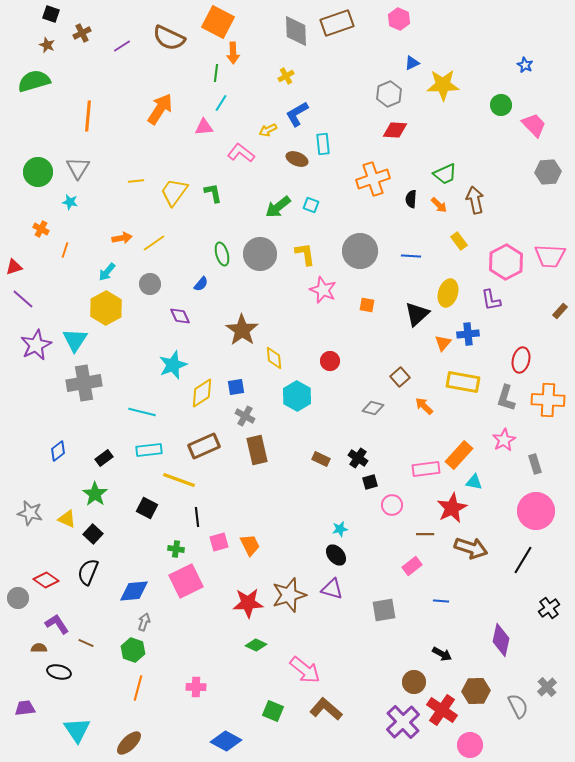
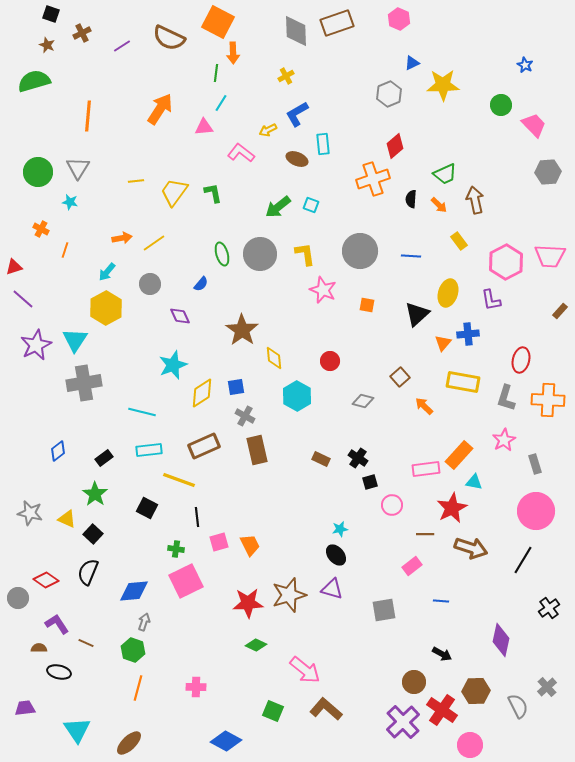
red diamond at (395, 130): moved 16 px down; rotated 45 degrees counterclockwise
gray diamond at (373, 408): moved 10 px left, 7 px up
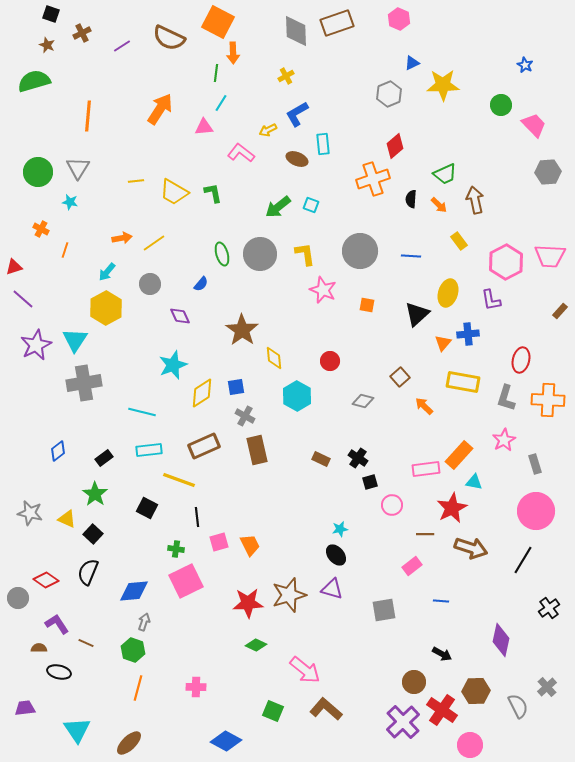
yellow trapezoid at (174, 192): rotated 96 degrees counterclockwise
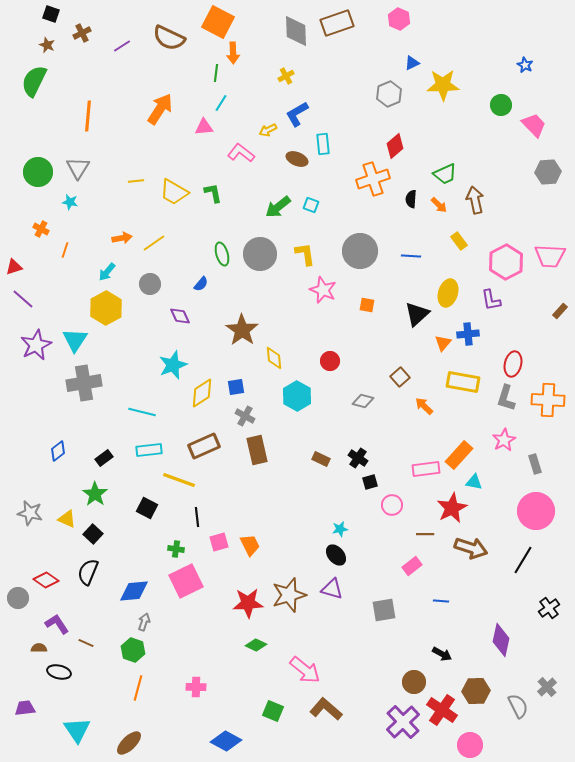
green semicircle at (34, 81): rotated 48 degrees counterclockwise
red ellipse at (521, 360): moved 8 px left, 4 px down
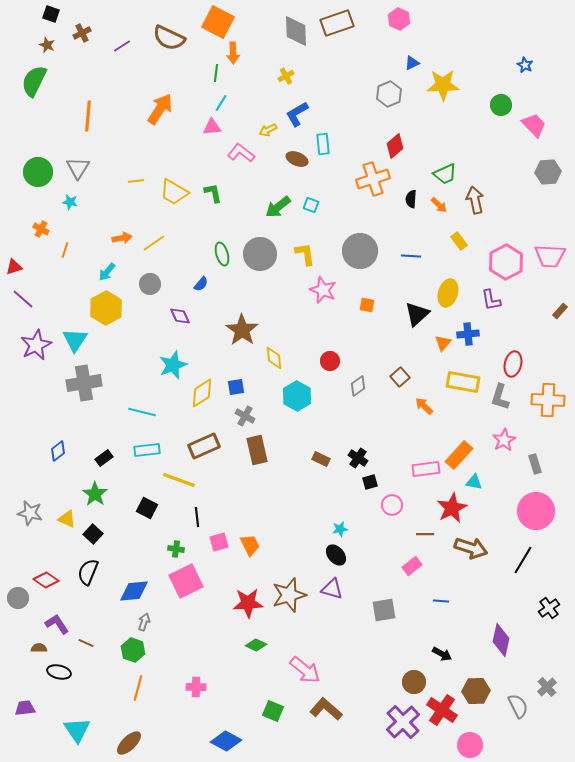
pink triangle at (204, 127): moved 8 px right
gray L-shape at (506, 398): moved 6 px left, 1 px up
gray diamond at (363, 401): moved 5 px left, 15 px up; rotated 50 degrees counterclockwise
cyan rectangle at (149, 450): moved 2 px left
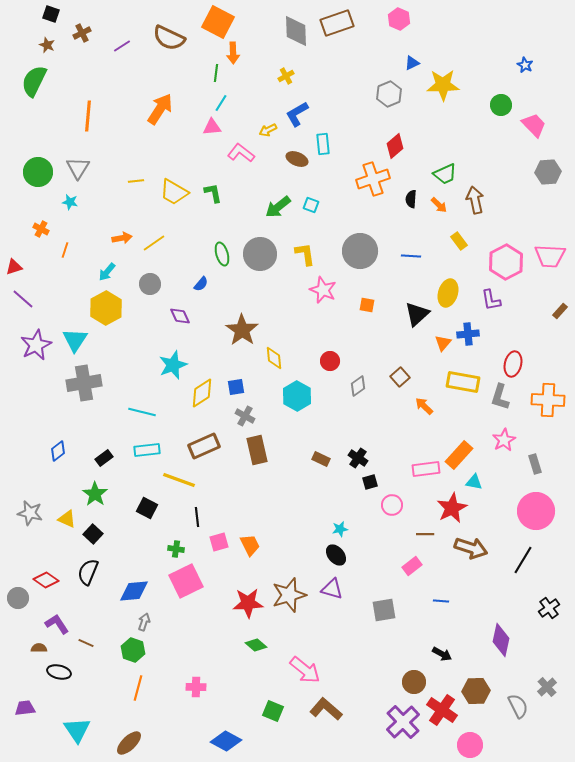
green diamond at (256, 645): rotated 15 degrees clockwise
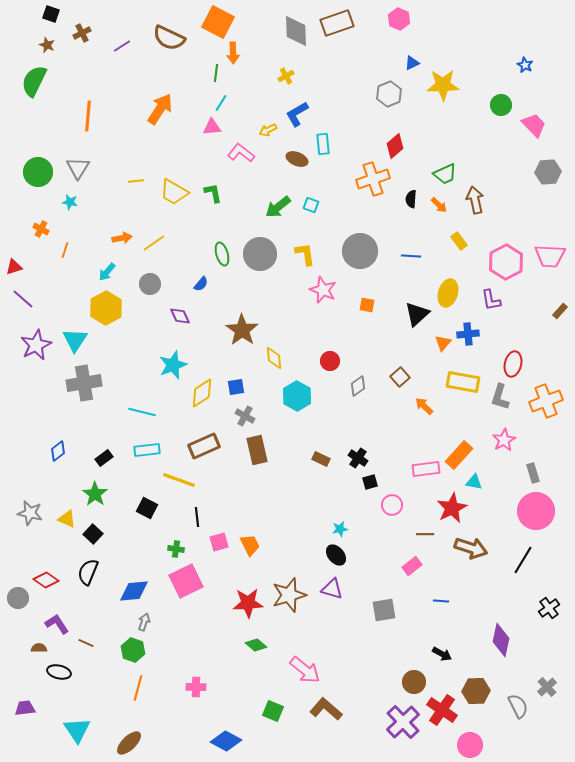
orange cross at (548, 400): moved 2 px left, 1 px down; rotated 24 degrees counterclockwise
gray rectangle at (535, 464): moved 2 px left, 9 px down
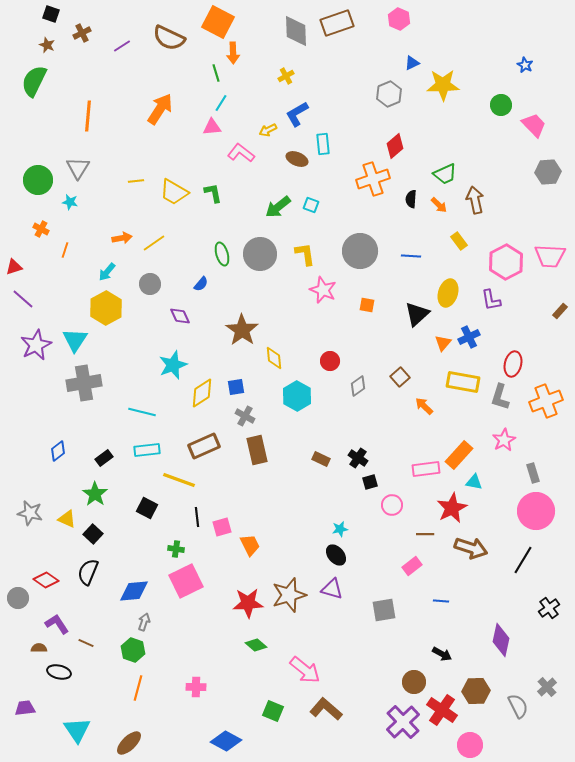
green line at (216, 73): rotated 24 degrees counterclockwise
green circle at (38, 172): moved 8 px down
blue cross at (468, 334): moved 1 px right, 3 px down; rotated 20 degrees counterclockwise
pink square at (219, 542): moved 3 px right, 15 px up
